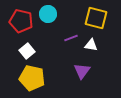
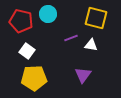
white square: rotated 14 degrees counterclockwise
purple triangle: moved 1 px right, 4 px down
yellow pentagon: moved 2 px right; rotated 15 degrees counterclockwise
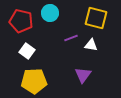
cyan circle: moved 2 px right, 1 px up
yellow pentagon: moved 3 px down
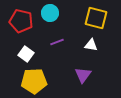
purple line: moved 14 px left, 4 px down
white square: moved 1 px left, 3 px down
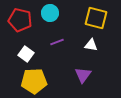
red pentagon: moved 1 px left, 1 px up
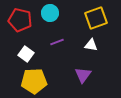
yellow square: rotated 35 degrees counterclockwise
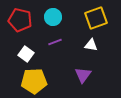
cyan circle: moved 3 px right, 4 px down
purple line: moved 2 px left
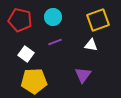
yellow square: moved 2 px right, 2 px down
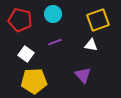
cyan circle: moved 3 px up
purple triangle: rotated 18 degrees counterclockwise
